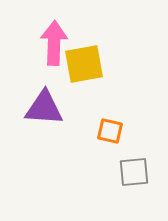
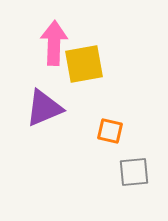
purple triangle: rotated 27 degrees counterclockwise
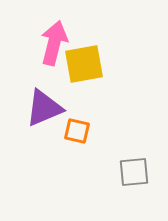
pink arrow: rotated 12 degrees clockwise
orange square: moved 33 px left
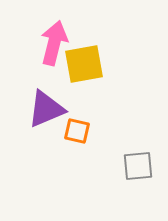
purple triangle: moved 2 px right, 1 px down
gray square: moved 4 px right, 6 px up
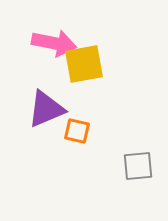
pink arrow: rotated 87 degrees clockwise
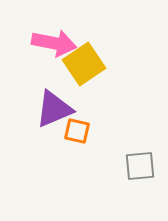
yellow square: rotated 24 degrees counterclockwise
purple triangle: moved 8 px right
gray square: moved 2 px right
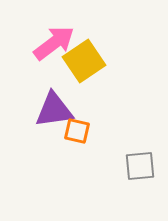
pink arrow: rotated 48 degrees counterclockwise
yellow square: moved 3 px up
purple triangle: moved 1 px down; rotated 15 degrees clockwise
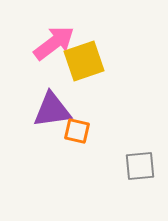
yellow square: rotated 15 degrees clockwise
purple triangle: moved 2 px left
